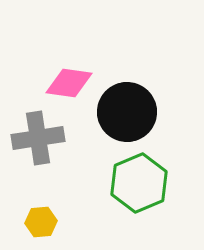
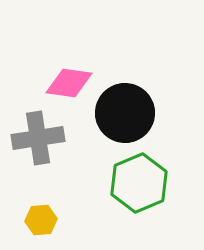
black circle: moved 2 px left, 1 px down
yellow hexagon: moved 2 px up
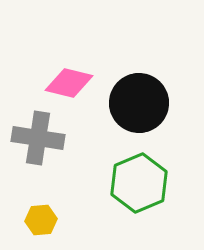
pink diamond: rotated 6 degrees clockwise
black circle: moved 14 px right, 10 px up
gray cross: rotated 18 degrees clockwise
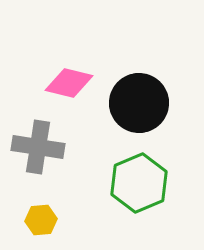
gray cross: moved 9 px down
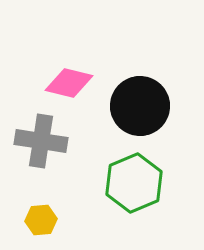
black circle: moved 1 px right, 3 px down
gray cross: moved 3 px right, 6 px up
green hexagon: moved 5 px left
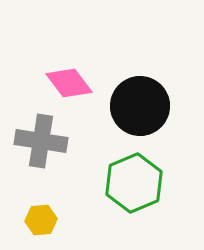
pink diamond: rotated 39 degrees clockwise
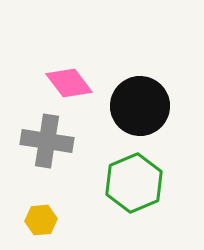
gray cross: moved 6 px right
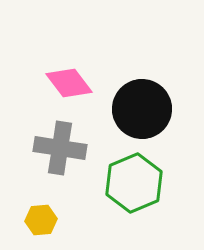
black circle: moved 2 px right, 3 px down
gray cross: moved 13 px right, 7 px down
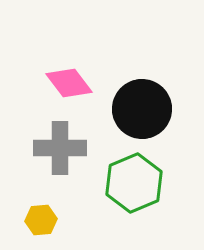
gray cross: rotated 9 degrees counterclockwise
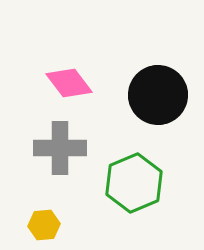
black circle: moved 16 px right, 14 px up
yellow hexagon: moved 3 px right, 5 px down
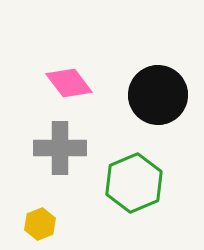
yellow hexagon: moved 4 px left, 1 px up; rotated 16 degrees counterclockwise
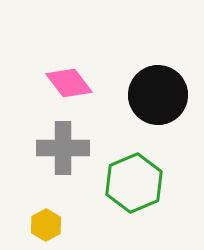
gray cross: moved 3 px right
yellow hexagon: moved 6 px right, 1 px down; rotated 8 degrees counterclockwise
